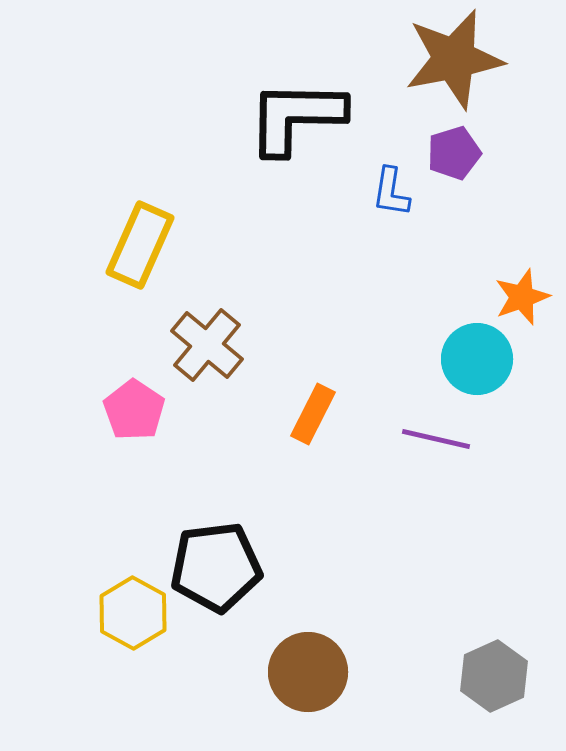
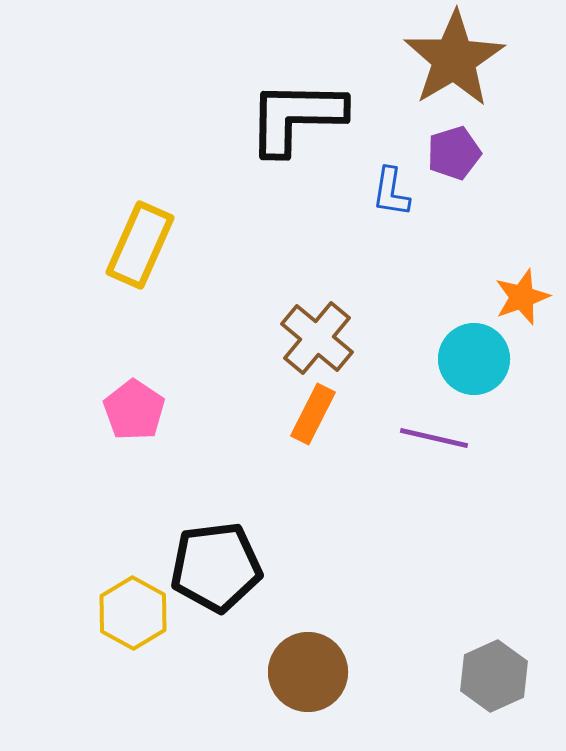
brown star: rotated 20 degrees counterclockwise
brown cross: moved 110 px right, 7 px up
cyan circle: moved 3 px left
purple line: moved 2 px left, 1 px up
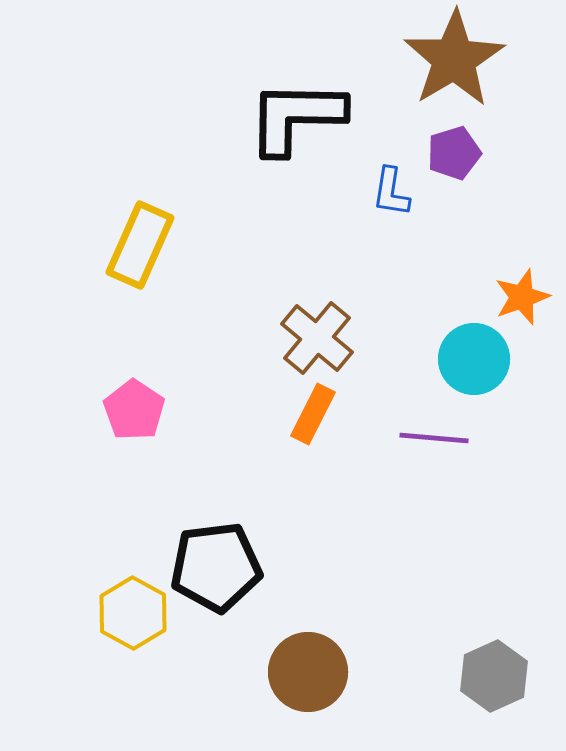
purple line: rotated 8 degrees counterclockwise
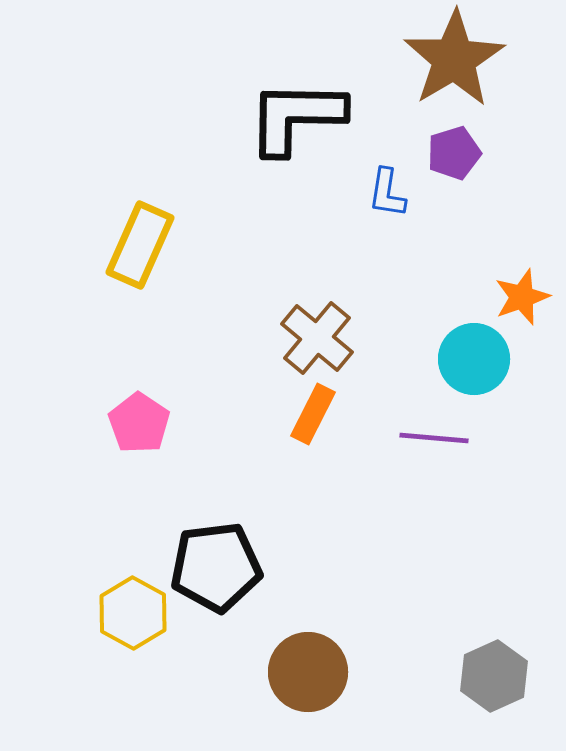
blue L-shape: moved 4 px left, 1 px down
pink pentagon: moved 5 px right, 13 px down
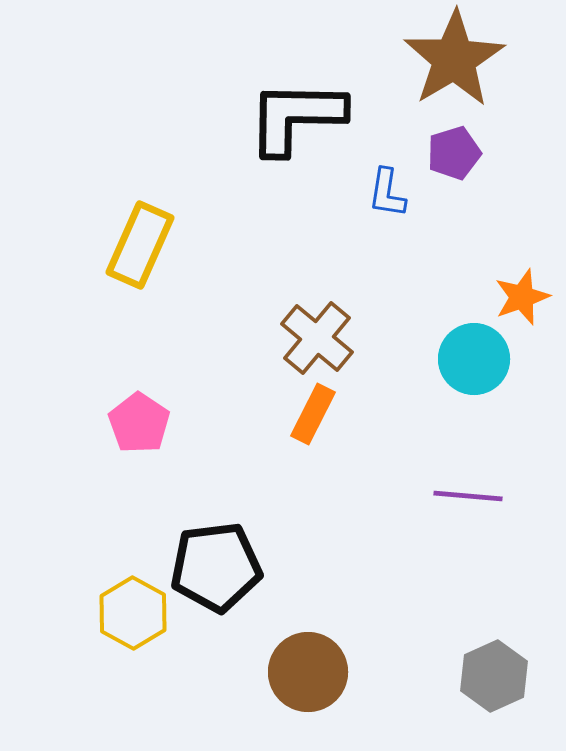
purple line: moved 34 px right, 58 px down
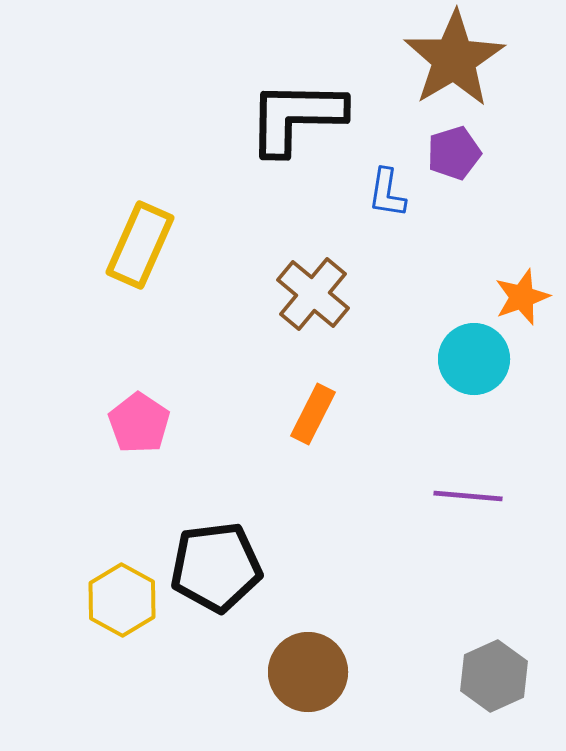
brown cross: moved 4 px left, 44 px up
yellow hexagon: moved 11 px left, 13 px up
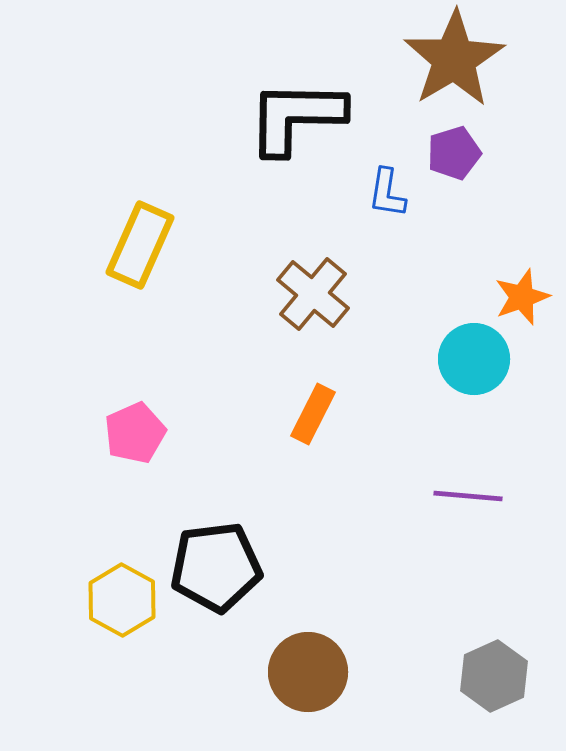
pink pentagon: moved 4 px left, 10 px down; rotated 14 degrees clockwise
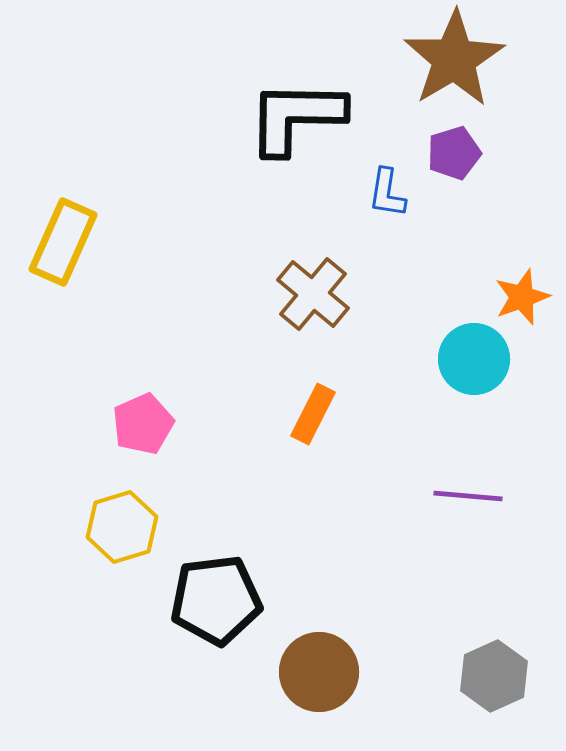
yellow rectangle: moved 77 px left, 3 px up
pink pentagon: moved 8 px right, 9 px up
black pentagon: moved 33 px down
yellow hexagon: moved 73 px up; rotated 14 degrees clockwise
brown circle: moved 11 px right
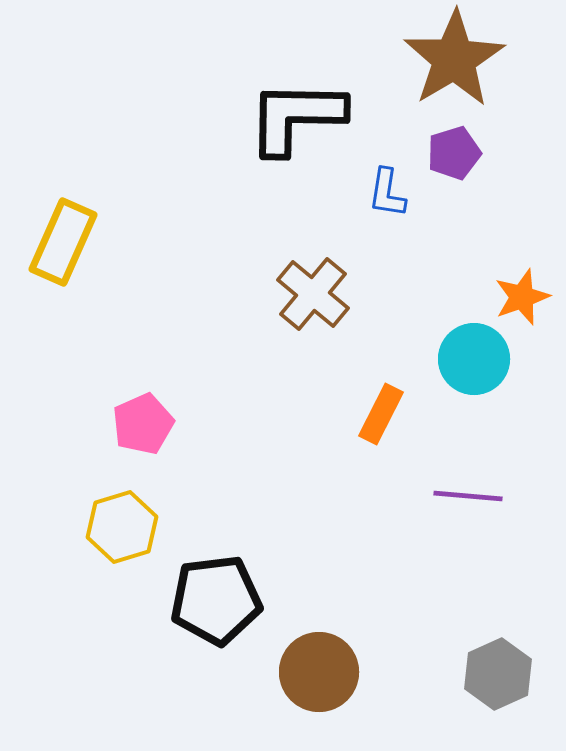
orange rectangle: moved 68 px right
gray hexagon: moved 4 px right, 2 px up
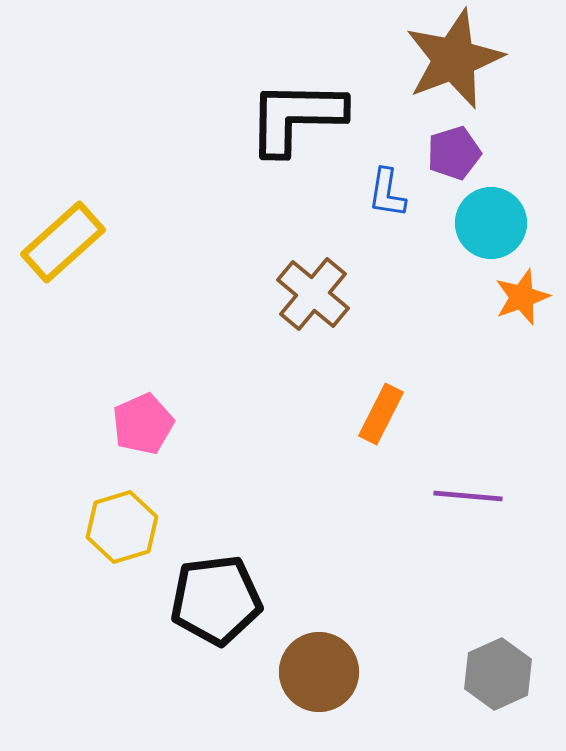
brown star: rotated 10 degrees clockwise
yellow rectangle: rotated 24 degrees clockwise
cyan circle: moved 17 px right, 136 px up
